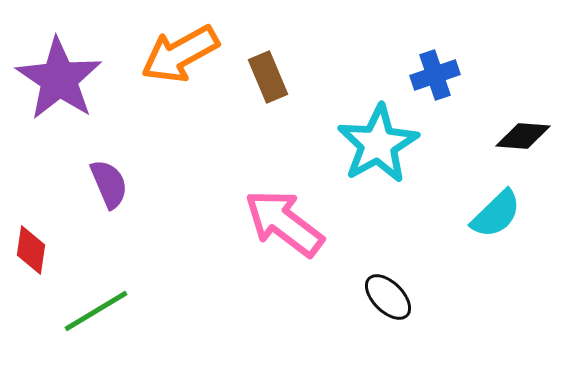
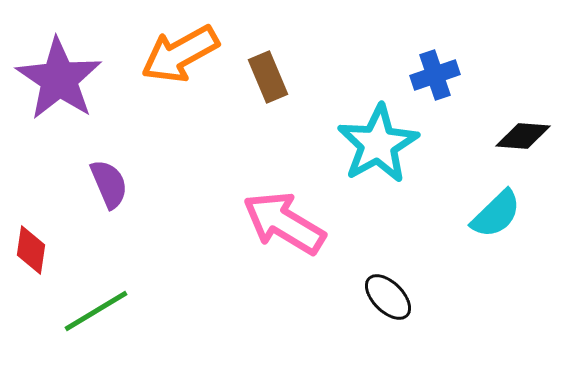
pink arrow: rotated 6 degrees counterclockwise
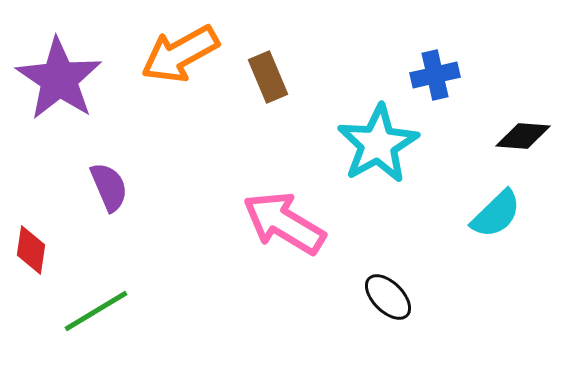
blue cross: rotated 6 degrees clockwise
purple semicircle: moved 3 px down
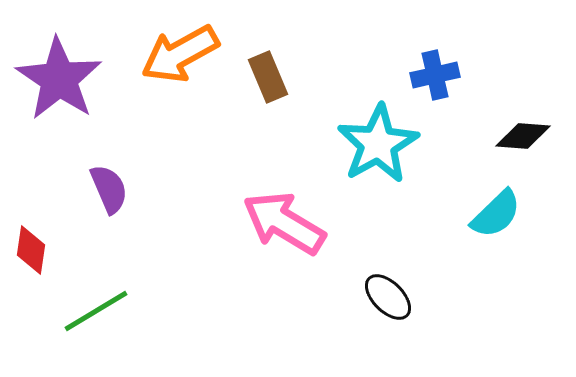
purple semicircle: moved 2 px down
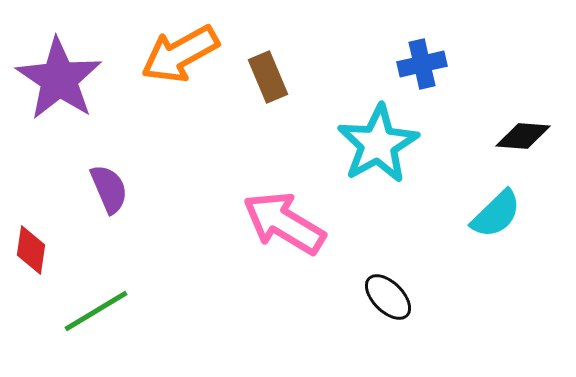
blue cross: moved 13 px left, 11 px up
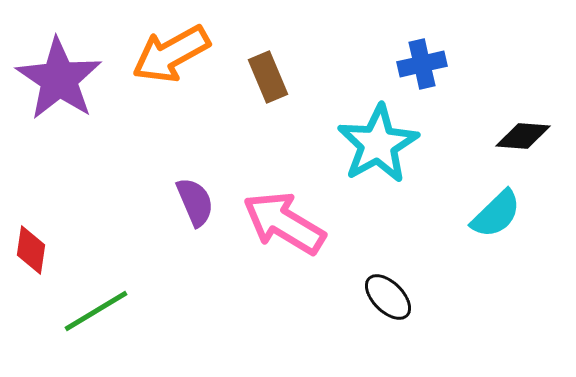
orange arrow: moved 9 px left
purple semicircle: moved 86 px right, 13 px down
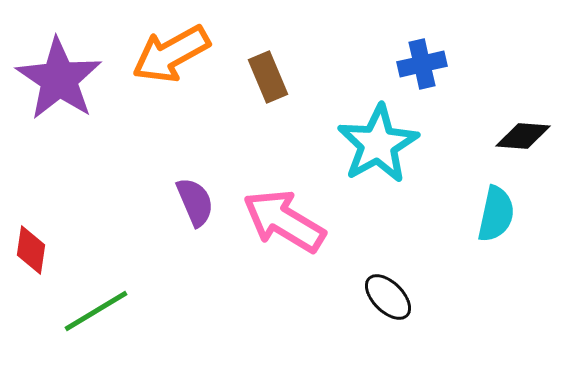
cyan semicircle: rotated 34 degrees counterclockwise
pink arrow: moved 2 px up
